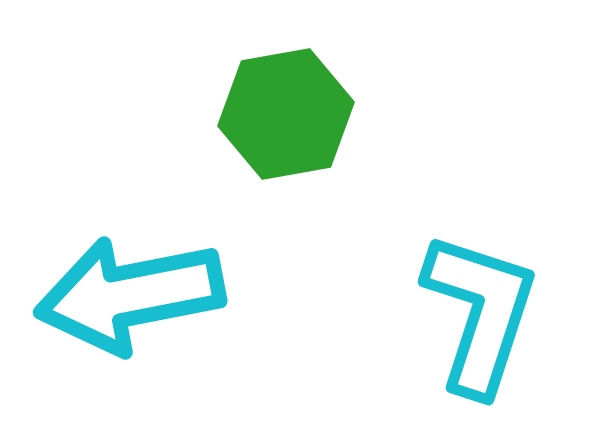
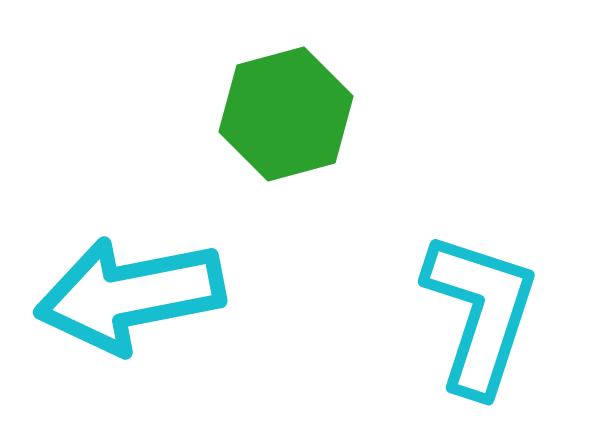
green hexagon: rotated 5 degrees counterclockwise
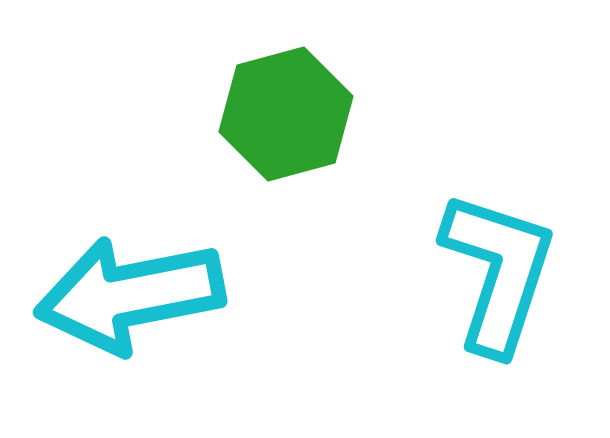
cyan L-shape: moved 18 px right, 41 px up
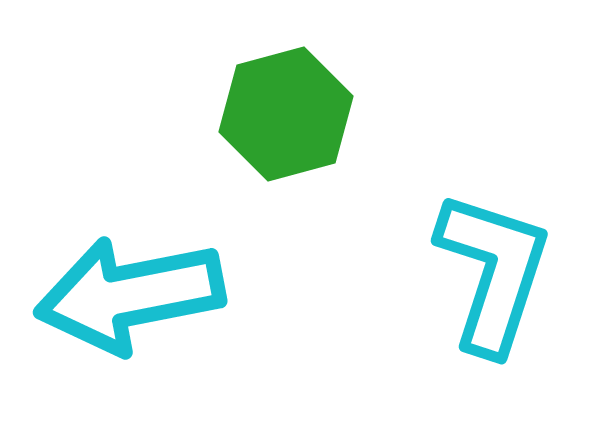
cyan L-shape: moved 5 px left
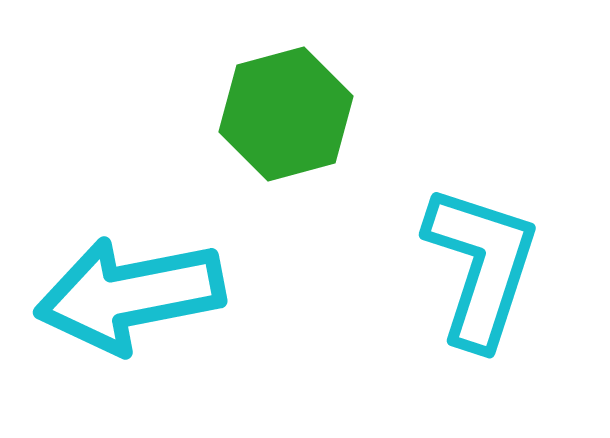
cyan L-shape: moved 12 px left, 6 px up
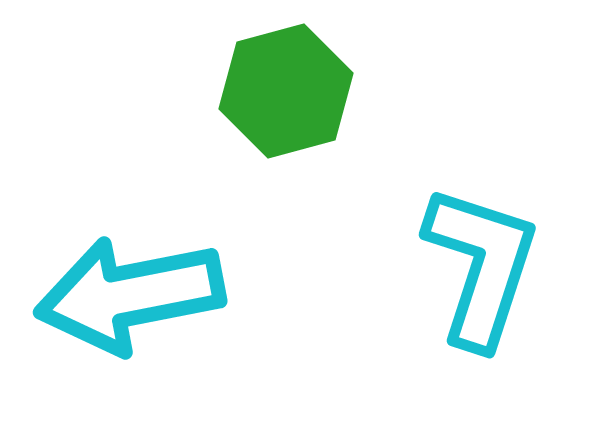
green hexagon: moved 23 px up
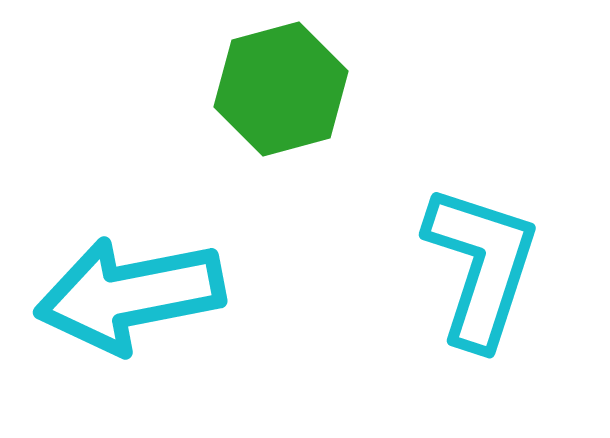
green hexagon: moved 5 px left, 2 px up
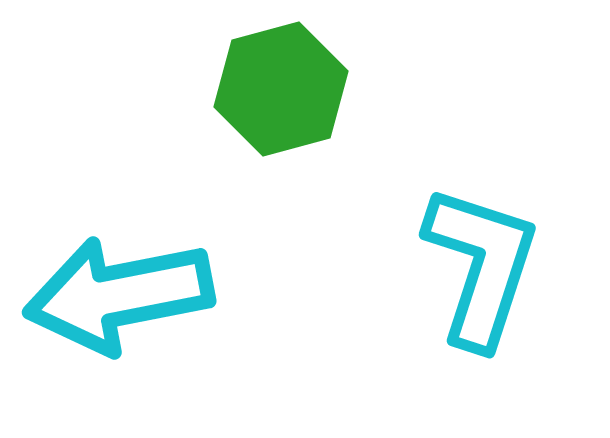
cyan arrow: moved 11 px left
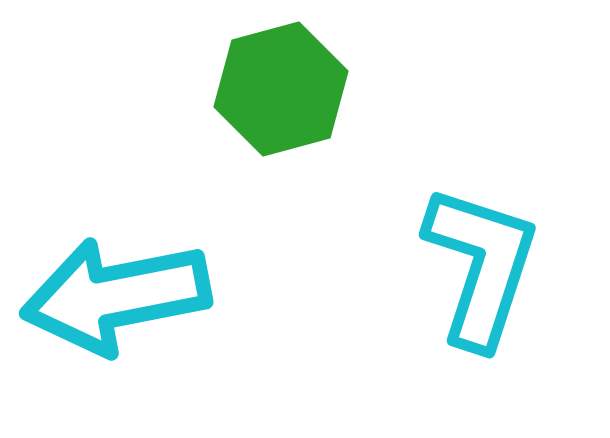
cyan arrow: moved 3 px left, 1 px down
